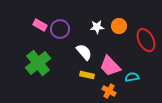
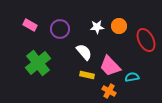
pink rectangle: moved 10 px left
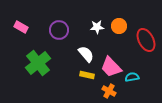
pink rectangle: moved 9 px left, 2 px down
purple circle: moved 1 px left, 1 px down
white semicircle: moved 2 px right, 2 px down
pink trapezoid: moved 1 px right, 1 px down
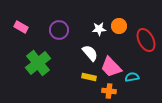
white star: moved 2 px right, 2 px down
white semicircle: moved 4 px right, 1 px up
yellow rectangle: moved 2 px right, 2 px down
orange cross: rotated 24 degrees counterclockwise
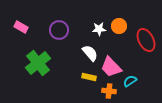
cyan semicircle: moved 2 px left, 4 px down; rotated 24 degrees counterclockwise
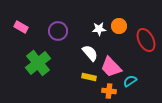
purple circle: moved 1 px left, 1 px down
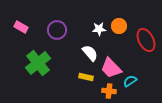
purple circle: moved 1 px left, 1 px up
pink trapezoid: moved 1 px down
yellow rectangle: moved 3 px left
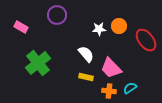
purple circle: moved 15 px up
red ellipse: rotated 10 degrees counterclockwise
white semicircle: moved 4 px left, 1 px down
cyan semicircle: moved 7 px down
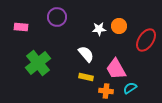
purple circle: moved 2 px down
pink rectangle: rotated 24 degrees counterclockwise
red ellipse: rotated 70 degrees clockwise
pink trapezoid: moved 5 px right, 1 px down; rotated 15 degrees clockwise
orange cross: moved 3 px left
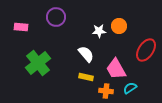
purple circle: moved 1 px left
white star: moved 2 px down
red ellipse: moved 10 px down
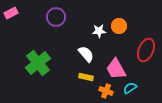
pink rectangle: moved 10 px left, 14 px up; rotated 32 degrees counterclockwise
red ellipse: rotated 10 degrees counterclockwise
orange cross: rotated 16 degrees clockwise
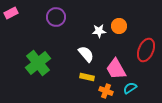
yellow rectangle: moved 1 px right
